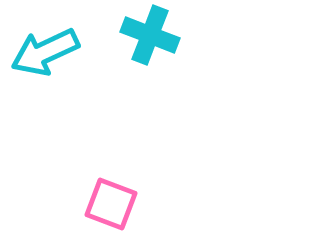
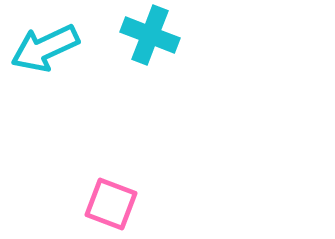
cyan arrow: moved 4 px up
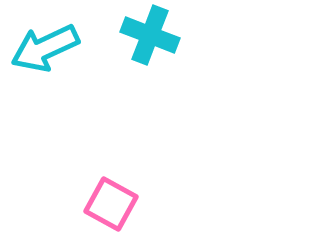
pink square: rotated 8 degrees clockwise
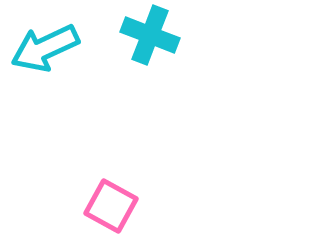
pink square: moved 2 px down
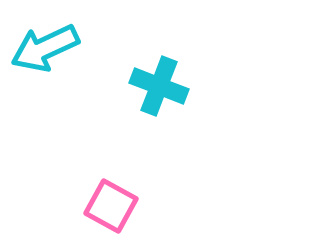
cyan cross: moved 9 px right, 51 px down
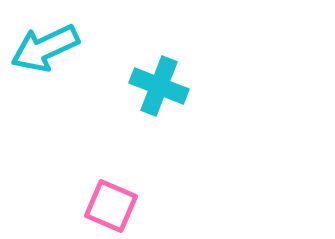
pink square: rotated 6 degrees counterclockwise
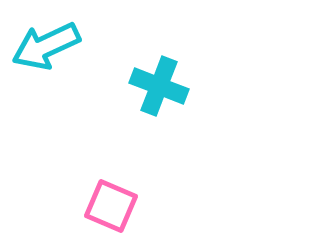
cyan arrow: moved 1 px right, 2 px up
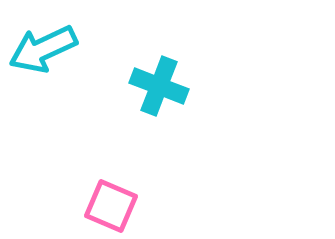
cyan arrow: moved 3 px left, 3 px down
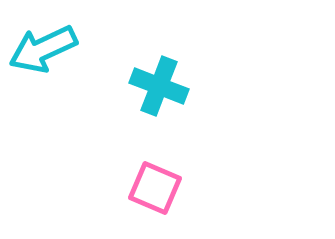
pink square: moved 44 px right, 18 px up
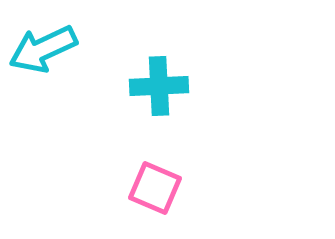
cyan cross: rotated 24 degrees counterclockwise
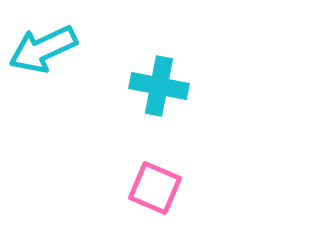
cyan cross: rotated 14 degrees clockwise
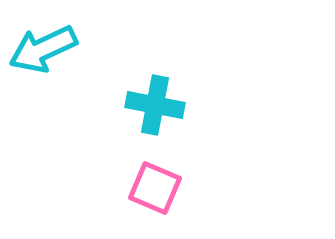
cyan cross: moved 4 px left, 19 px down
